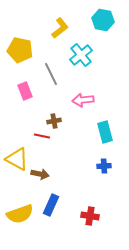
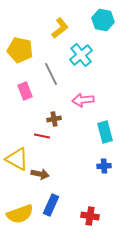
brown cross: moved 2 px up
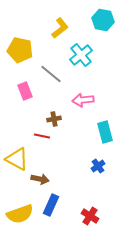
gray line: rotated 25 degrees counterclockwise
blue cross: moved 6 px left; rotated 32 degrees counterclockwise
brown arrow: moved 5 px down
red cross: rotated 24 degrees clockwise
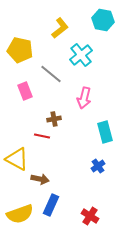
pink arrow: moved 1 px right, 2 px up; rotated 70 degrees counterclockwise
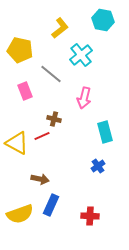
brown cross: rotated 24 degrees clockwise
red line: rotated 35 degrees counterclockwise
yellow triangle: moved 16 px up
red cross: rotated 30 degrees counterclockwise
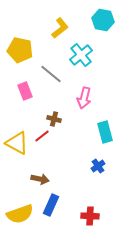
red line: rotated 14 degrees counterclockwise
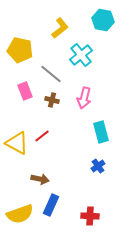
brown cross: moved 2 px left, 19 px up
cyan rectangle: moved 4 px left
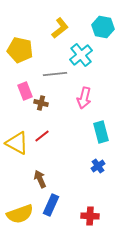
cyan hexagon: moved 7 px down
gray line: moved 4 px right; rotated 45 degrees counterclockwise
brown cross: moved 11 px left, 3 px down
brown arrow: rotated 126 degrees counterclockwise
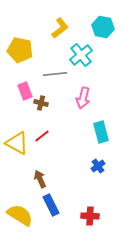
pink arrow: moved 1 px left
blue rectangle: rotated 50 degrees counterclockwise
yellow semicircle: moved 1 px down; rotated 128 degrees counterclockwise
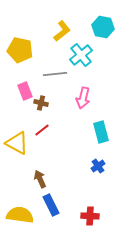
yellow L-shape: moved 2 px right, 3 px down
red line: moved 6 px up
yellow semicircle: rotated 24 degrees counterclockwise
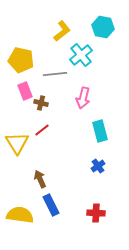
yellow pentagon: moved 1 px right, 10 px down
cyan rectangle: moved 1 px left, 1 px up
yellow triangle: rotated 30 degrees clockwise
red cross: moved 6 px right, 3 px up
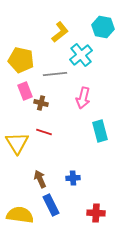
yellow L-shape: moved 2 px left, 1 px down
red line: moved 2 px right, 2 px down; rotated 56 degrees clockwise
blue cross: moved 25 px left, 12 px down; rotated 32 degrees clockwise
